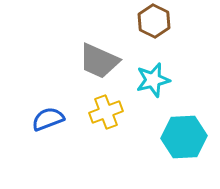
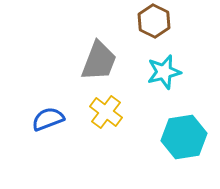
gray trapezoid: rotated 93 degrees counterclockwise
cyan star: moved 11 px right, 8 px up
yellow cross: rotated 32 degrees counterclockwise
cyan hexagon: rotated 6 degrees counterclockwise
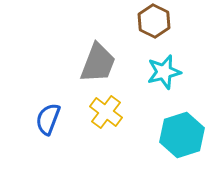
gray trapezoid: moved 1 px left, 2 px down
blue semicircle: rotated 48 degrees counterclockwise
cyan hexagon: moved 2 px left, 2 px up; rotated 9 degrees counterclockwise
